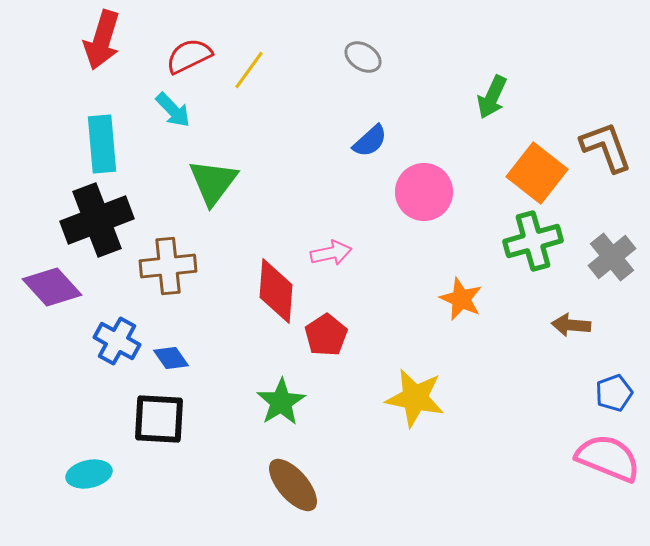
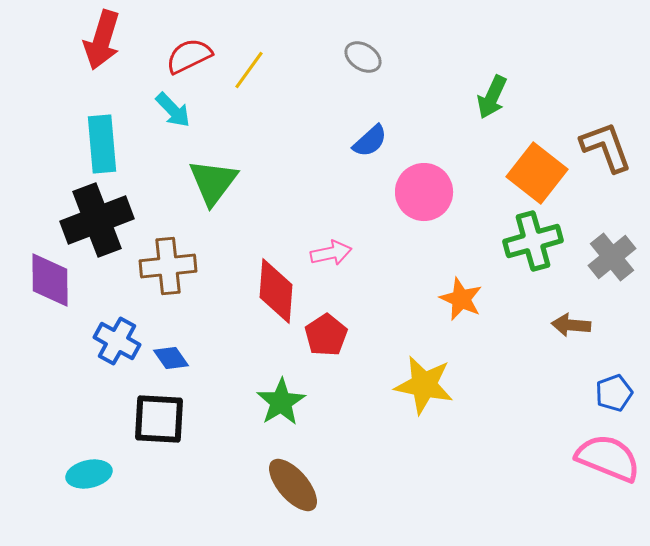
purple diamond: moved 2 px left, 7 px up; rotated 42 degrees clockwise
yellow star: moved 9 px right, 13 px up
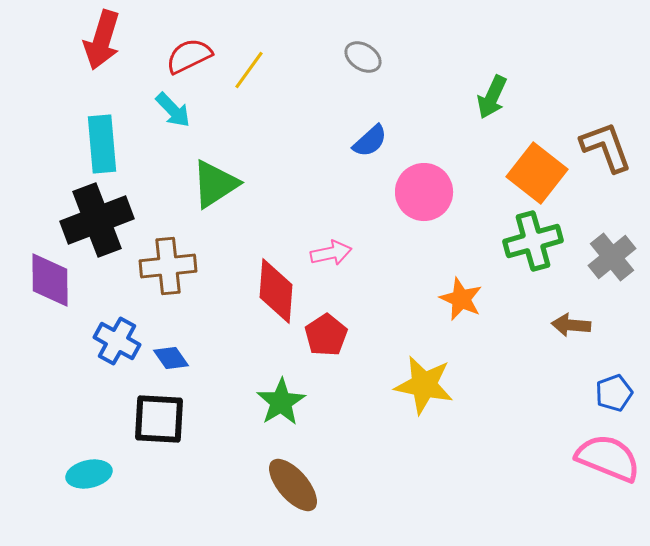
green triangle: moved 2 px right, 2 px down; rotated 20 degrees clockwise
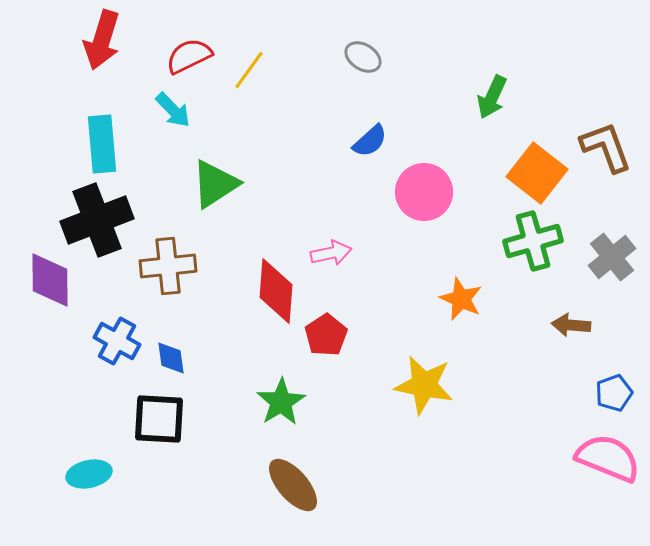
blue diamond: rotated 27 degrees clockwise
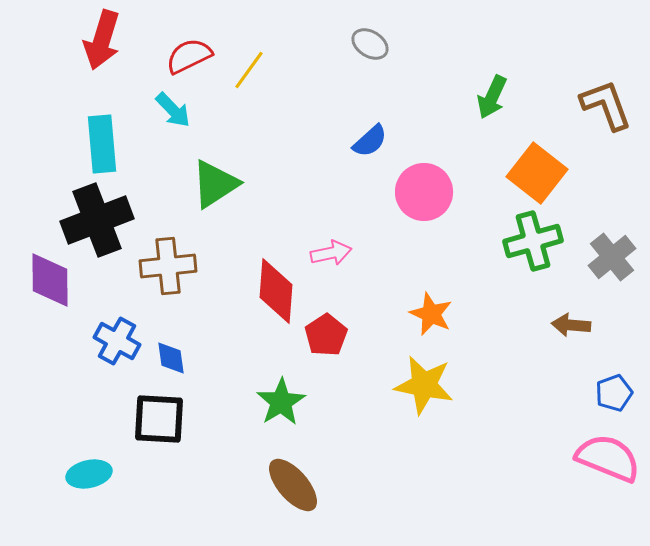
gray ellipse: moved 7 px right, 13 px up
brown L-shape: moved 42 px up
orange star: moved 30 px left, 15 px down
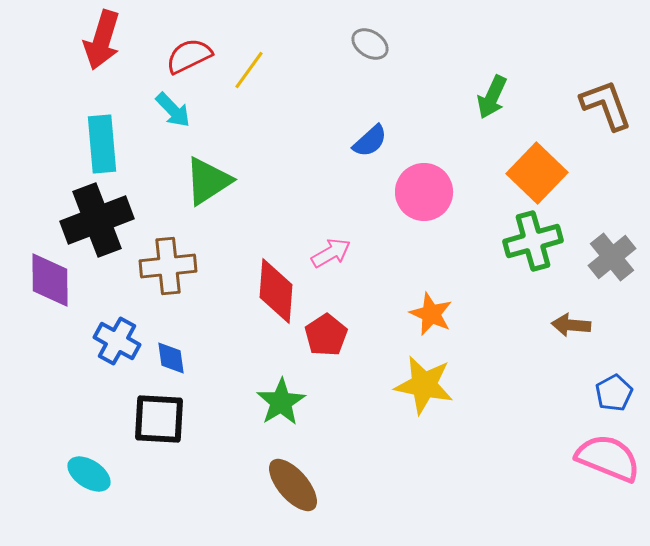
orange square: rotated 6 degrees clockwise
green triangle: moved 7 px left, 3 px up
pink arrow: rotated 18 degrees counterclockwise
blue pentagon: rotated 9 degrees counterclockwise
cyan ellipse: rotated 45 degrees clockwise
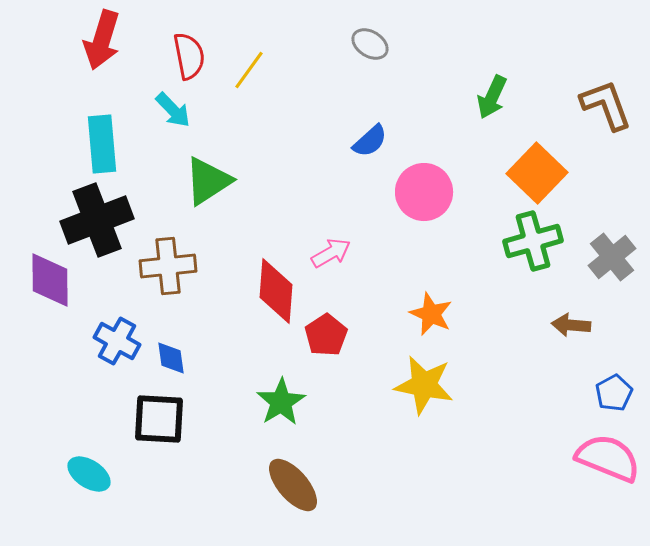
red semicircle: rotated 105 degrees clockwise
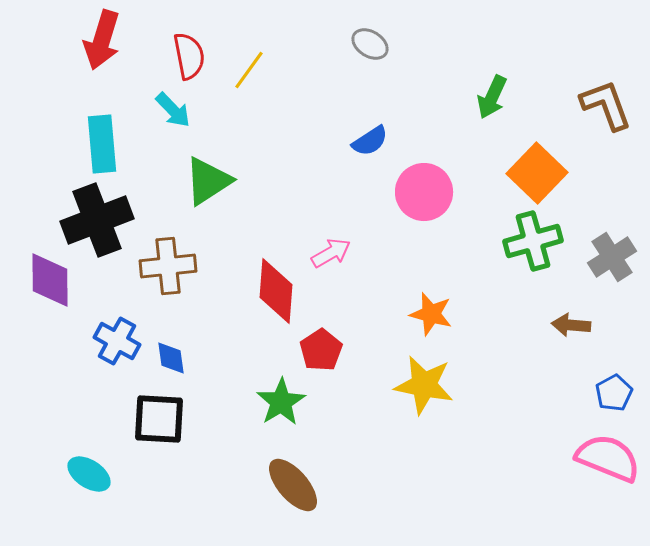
blue semicircle: rotated 9 degrees clockwise
gray cross: rotated 6 degrees clockwise
orange star: rotated 9 degrees counterclockwise
red pentagon: moved 5 px left, 15 px down
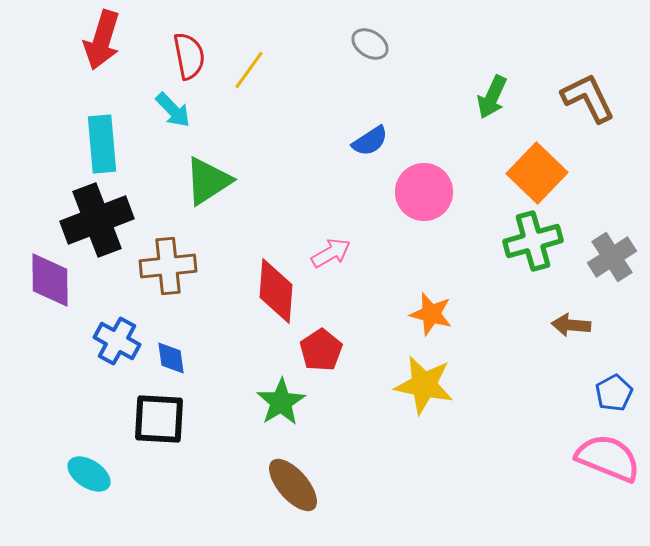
brown L-shape: moved 18 px left, 7 px up; rotated 6 degrees counterclockwise
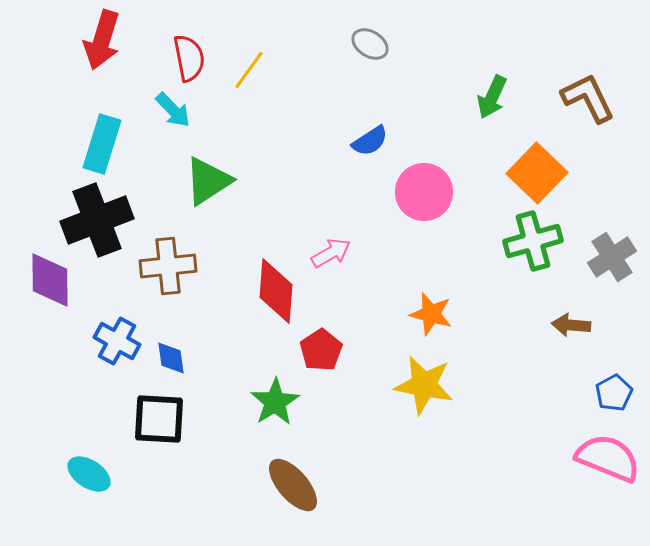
red semicircle: moved 2 px down
cyan rectangle: rotated 22 degrees clockwise
green star: moved 6 px left
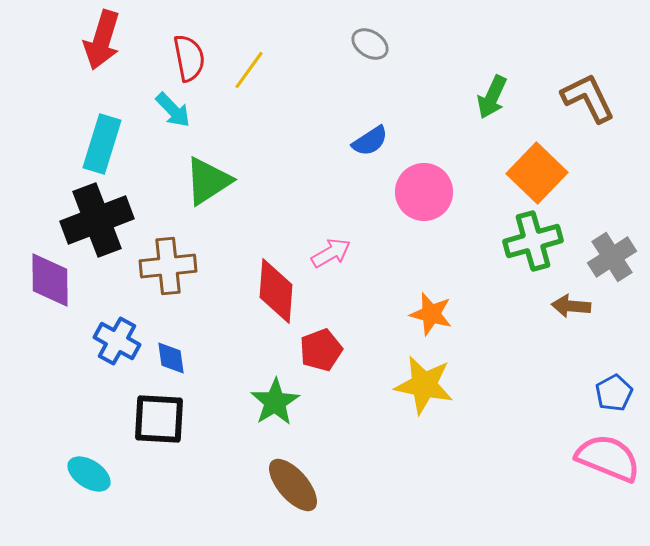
brown arrow: moved 19 px up
red pentagon: rotated 12 degrees clockwise
